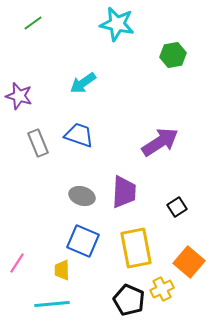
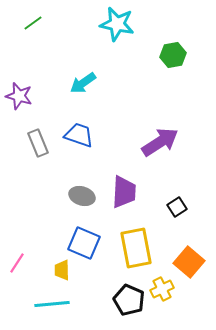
blue square: moved 1 px right, 2 px down
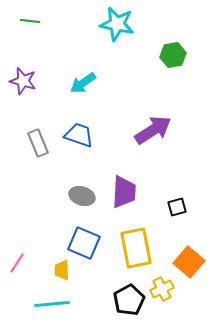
green line: moved 3 px left, 2 px up; rotated 42 degrees clockwise
purple star: moved 4 px right, 15 px up
purple arrow: moved 7 px left, 12 px up
black square: rotated 18 degrees clockwise
black pentagon: rotated 20 degrees clockwise
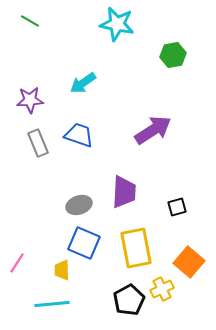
green line: rotated 24 degrees clockwise
purple star: moved 7 px right, 19 px down; rotated 20 degrees counterclockwise
gray ellipse: moved 3 px left, 9 px down; rotated 35 degrees counterclockwise
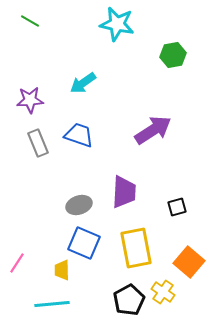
yellow cross: moved 1 px right, 3 px down; rotated 30 degrees counterclockwise
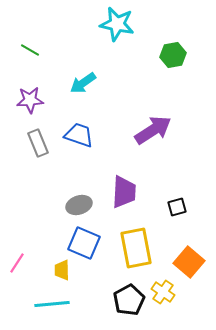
green line: moved 29 px down
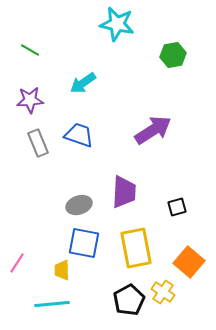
blue square: rotated 12 degrees counterclockwise
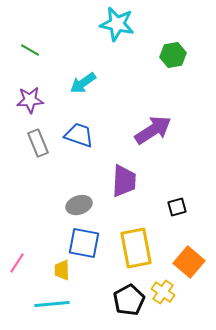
purple trapezoid: moved 11 px up
